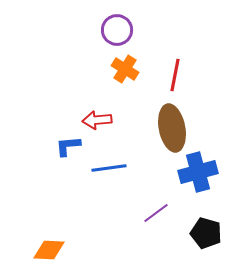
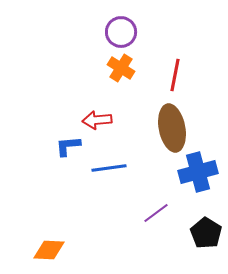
purple circle: moved 4 px right, 2 px down
orange cross: moved 4 px left, 1 px up
black pentagon: rotated 16 degrees clockwise
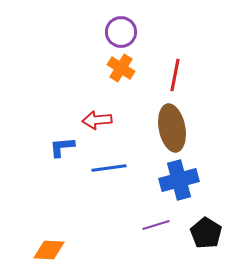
blue L-shape: moved 6 px left, 1 px down
blue cross: moved 19 px left, 8 px down
purple line: moved 12 px down; rotated 20 degrees clockwise
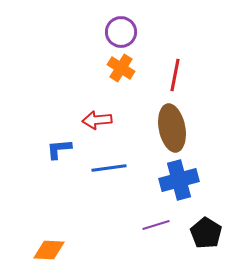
blue L-shape: moved 3 px left, 2 px down
